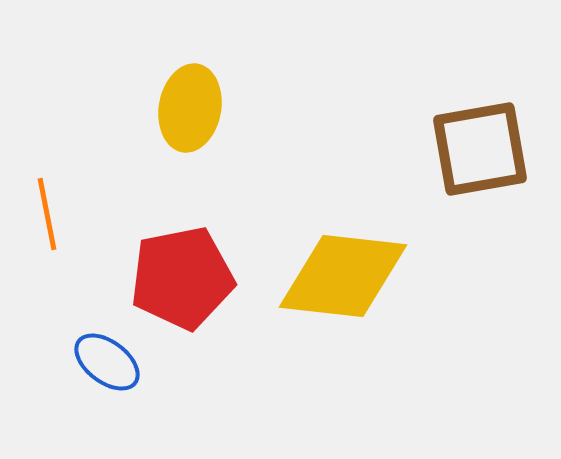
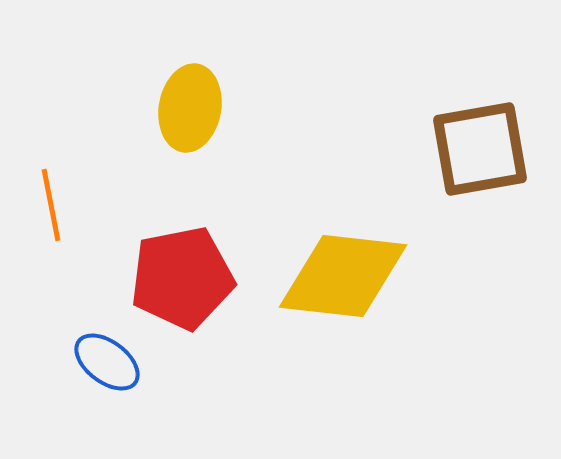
orange line: moved 4 px right, 9 px up
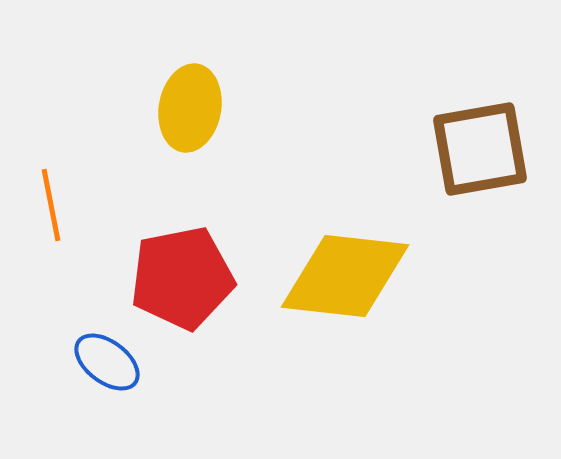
yellow diamond: moved 2 px right
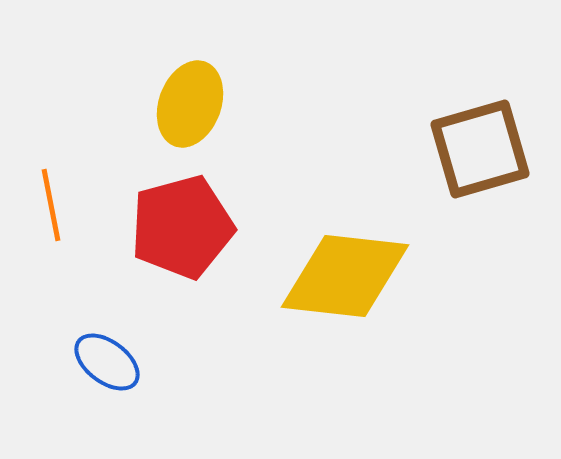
yellow ellipse: moved 4 px up; rotated 10 degrees clockwise
brown square: rotated 6 degrees counterclockwise
red pentagon: moved 51 px up; rotated 4 degrees counterclockwise
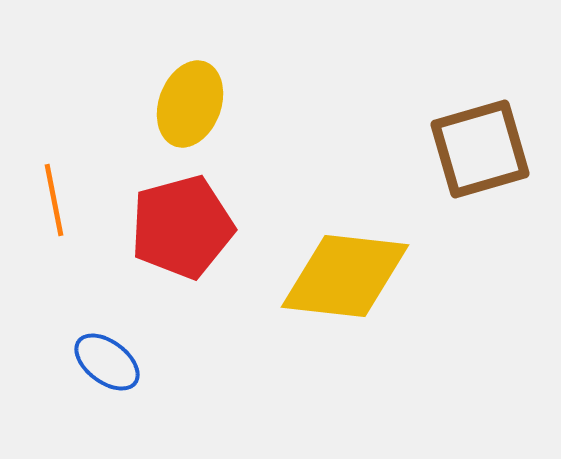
orange line: moved 3 px right, 5 px up
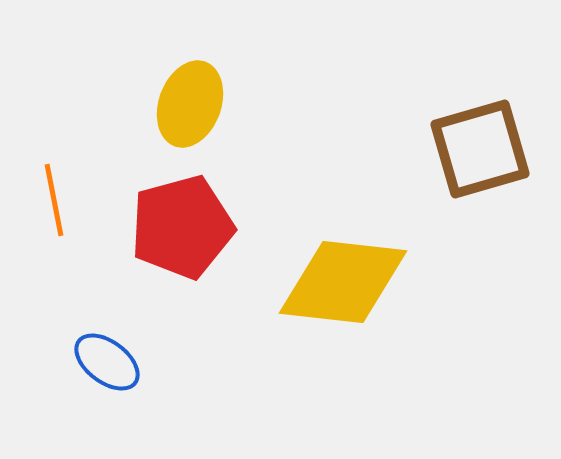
yellow diamond: moved 2 px left, 6 px down
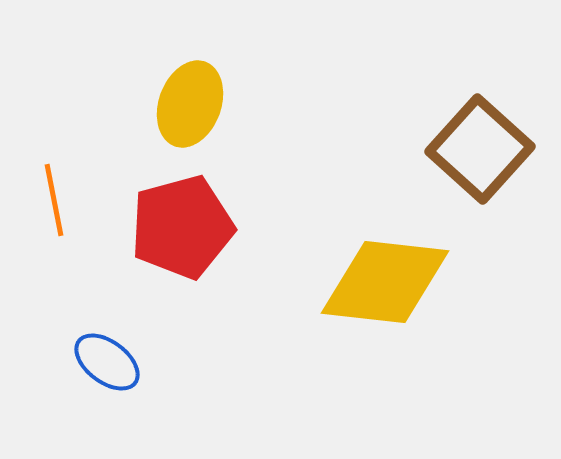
brown square: rotated 32 degrees counterclockwise
yellow diamond: moved 42 px right
